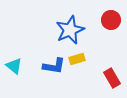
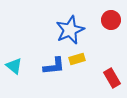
blue L-shape: rotated 15 degrees counterclockwise
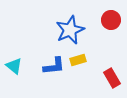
yellow rectangle: moved 1 px right, 1 px down
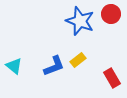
red circle: moved 6 px up
blue star: moved 10 px right, 9 px up; rotated 28 degrees counterclockwise
yellow rectangle: rotated 21 degrees counterclockwise
blue L-shape: rotated 15 degrees counterclockwise
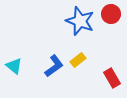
blue L-shape: rotated 15 degrees counterclockwise
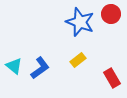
blue star: moved 1 px down
blue L-shape: moved 14 px left, 2 px down
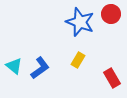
yellow rectangle: rotated 21 degrees counterclockwise
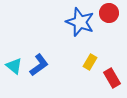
red circle: moved 2 px left, 1 px up
yellow rectangle: moved 12 px right, 2 px down
blue L-shape: moved 1 px left, 3 px up
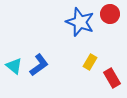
red circle: moved 1 px right, 1 px down
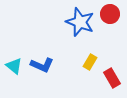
blue L-shape: moved 3 px right; rotated 60 degrees clockwise
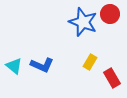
blue star: moved 3 px right
